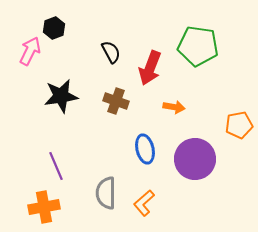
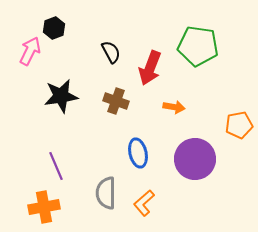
blue ellipse: moved 7 px left, 4 px down
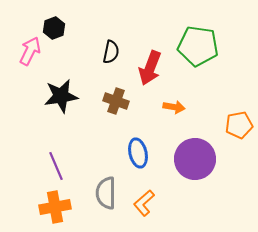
black semicircle: rotated 40 degrees clockwise
orange cross: moved 11 px right
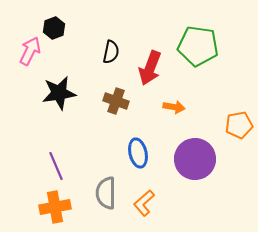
black star: moved 2 px left, 3 px up
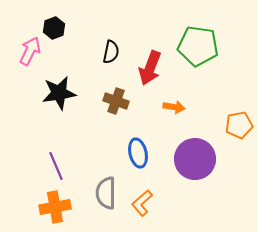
orange L-shape: moved 2 px left
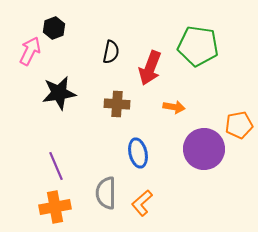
brown cross: moved 1 px right, 3 px down; rotated 15 degrees counterclockwise
purple circle: moved 9 px right, 10 px up
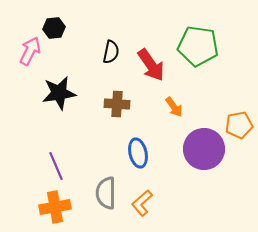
black hexagon: rotated 15 degrees clockwise
red arrow: moved 1 px right, 3 px up; rotated 56 degrees counterclockwise
orange arrow: rotated 45 degrees clockwise
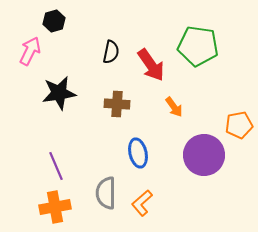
black hexagon: moved 7 px up; rotated 10 degrees counterclockwise
purple circle: moved 6 px down
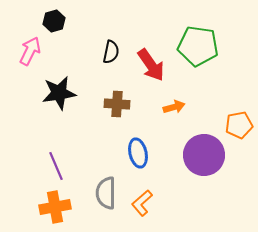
orange arrow: rotated 70 degrees counterclockwise
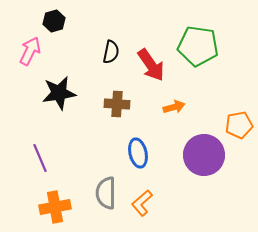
purple line: moved 16 px left, 8 px up
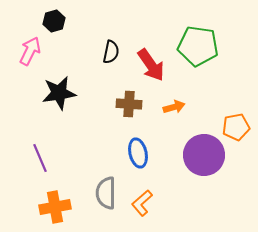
brown cross: moved 12 px right
orange pentagon: moved 3 px left, 2 px down
